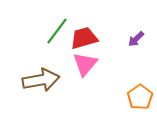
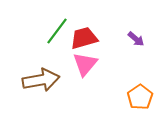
purple arrow: rotated 96 degrees counterclockwise
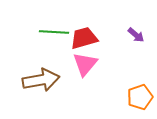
green line: moved 3 px left, 1 px down; rotated 56 degrees clockwise
purple arrow: moved 4 px up
orange pentagon: rotated 15 degrees clockwise
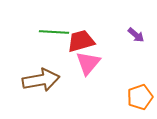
red trapezoid: moved 3 px left, 3 px down
pink triangle: moved 3 px right, 1 px up
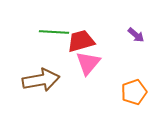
orange pentagon: moved 6 px left, 5 px up
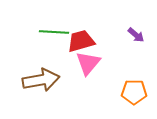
orange pentagon: rotated 20 degrees clockwise
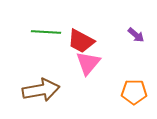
green line: moved 8 px left
red trapezoid: rotated 136 degrees counterclockwise
brown arrow: moved 10 px down
